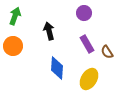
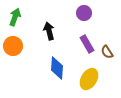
green arrow: moved 1 px down
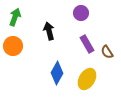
purple circle: moved 3 px left
blue diamond: moved 5 px down; rotated 25 degrees clockwise
yellow ellipse: moved 2 px left
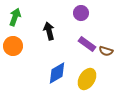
purple rectangle: rotated 24 degrees counterclockwise
brown semicircle: moved 1 px left, 1 px up; rotated 40 degrees counterclockwise
blue diamond: rotated 30 degrees clockwise
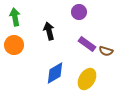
purple circle: moved 2 px left, 1 px up
green arrow: rotated 30 degrees counterclockwise
orange circle: moved 1 px right, 1 px up
blue diamond: moved 2 px left
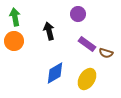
purple circle: moved 1 px left, 2 px down
orange circle: moved 4 px up
brown semicircle: moved 2 px down
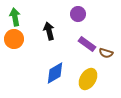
orange circle: moved 2 px up
yellow ellipse: moved 1 px right
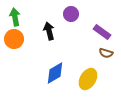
purple circle: moved 7 px left
purple rectangle: moved 15 px right, 12 px up
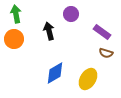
green arrow: moved 1 px right, 3 px up
